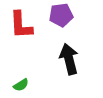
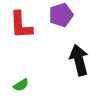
purple pentagon: rotated 10 degrees counterclockwise
black arrow: moved 10 px right, 1 px down
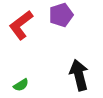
red L-shape: rotated 56 degrees clockwise
black arrow: moved 15 px down
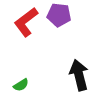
purple pentagon: moved 2 px left; rotated 25 degrees clockwise
red L-shape: moved 5 px right, 3 px up
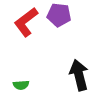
green semicircle: rotated 28 degrees clockwise
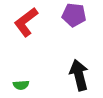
purple pentagon: moved 15 px right
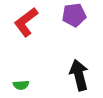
purple pentagon: rotated 15 degrees counterclockwise
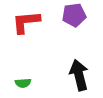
red L-shape: rotated 32 degrees clockwise
green semicircle: moved 2 px right, 2 px up
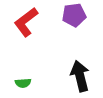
red L-shape: rotated 32 degrees counterclockwise
black arrow: moved 1 px right, 1 px down
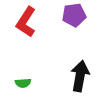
red L-shape: rotated 20 degrees counterclockwise
black arrow: rotated 24 degrees clockwise
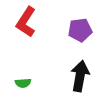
purple pentagon: moved 6 px right, 15 px down
